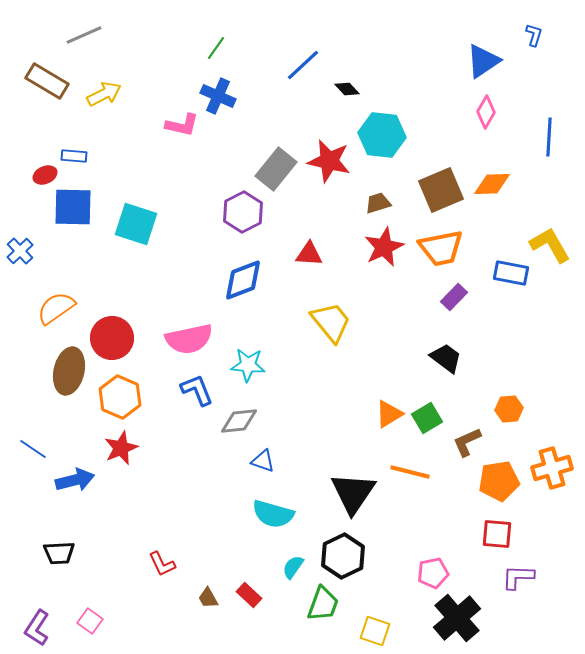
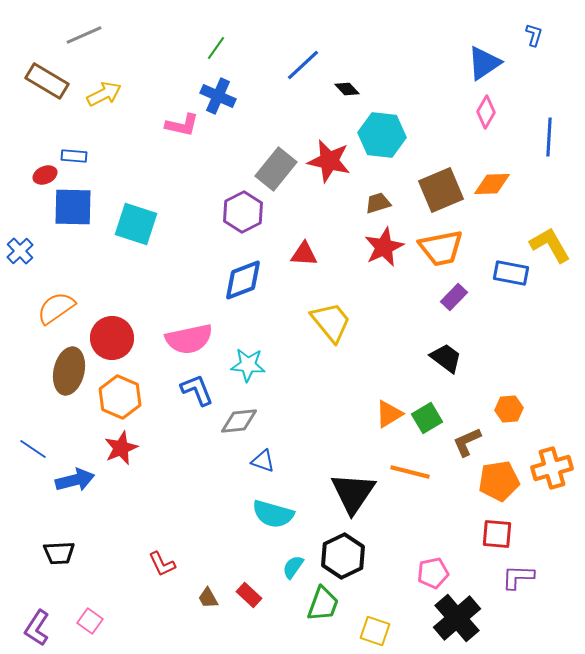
blue triangle at (483, 61): moved 1 px right, 2 px down
red triangle at (309, 254): moved 5 px left
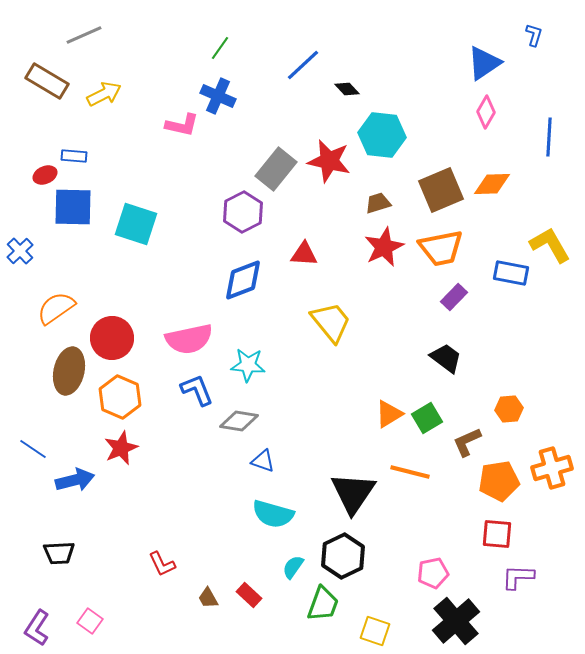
green line at (216, 48): moved 4 px right
gray diamond at (239, 421): rotated 15 degrees clockwise
black cross at (457, 618): moved 1 px left, 3 px down
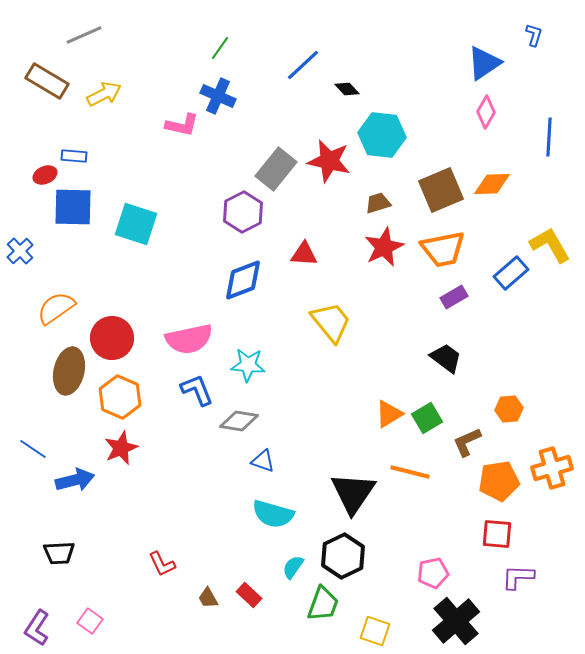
orange trapezoid at (441, 248): moved 2 px right, 1 px down
blue rectangle at (511, 273): rotated 52 degrees counterclockwise
purple rectangle at (454, 297): rotated 16 degrees clockwise
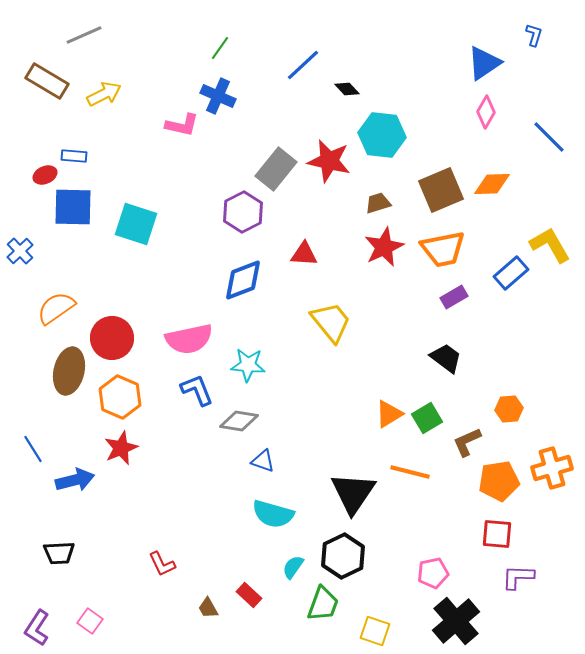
blue line at (549, 137): rotated 48 degrees counterclockwise
blue line at (33, 449): rotated 24 degrees clockwise
brown trapezoid at (208, 598): moved 10 px down
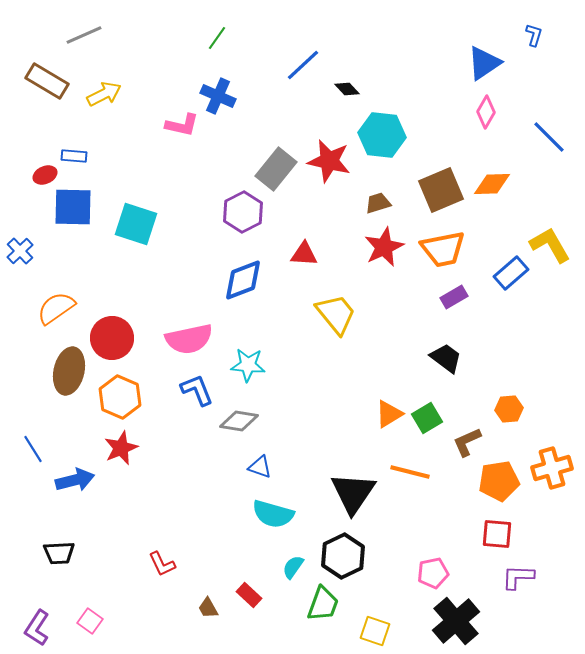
green line at (220, 48): moved 3 px left, 10 px up
yellow trapezoid at (331, 322): moved 5 px right, 8 px up
blue triangle at (263, 461): moved 3 px left, 6 px down
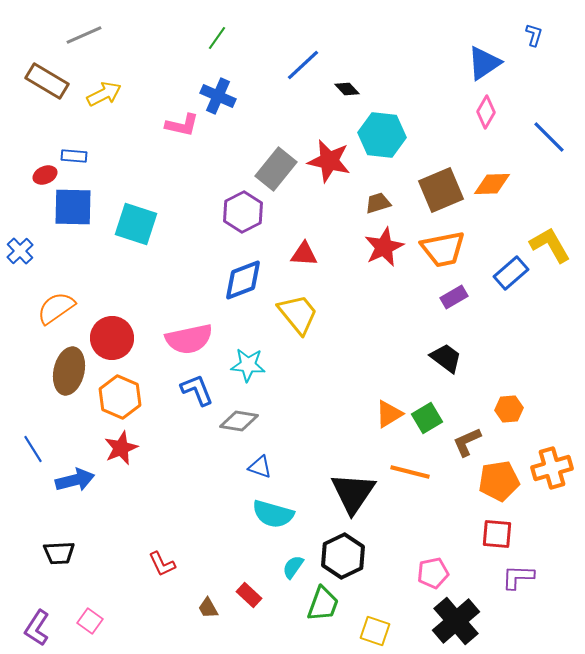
yellow trapezoid at (336, 314): moved 38 px left
